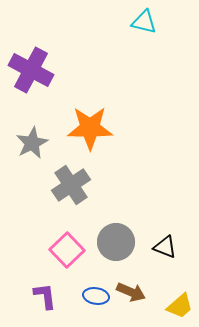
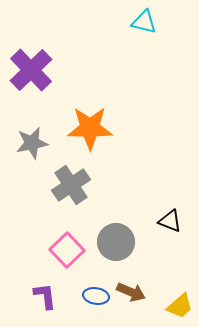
purple cross: rotated 18 degrees clockwise
gray star: rotated 16 degrees clockwise
black triangle: moved 5 px right, 26 px up
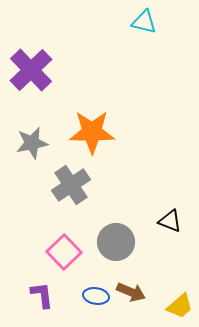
orange star: moved 2 px right, 4 px down
pink square: moved 3 px left, 2 px down
purple L-shape: moved 3 px left, 1 px up
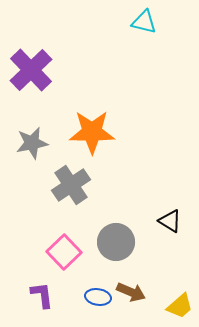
black triangle: rotated 10 degrees clockwise
blue ellipse: moved 2 px right, 1 px down
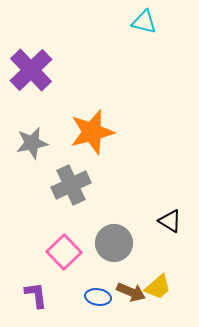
orange star: rotated 15 degrees counterclockwise
gray cross: rotated 9 degrees clockwise
gray circle: moved 2 px left, 1 px down
purple L-shape: moved 6 px left
yellow trapezoid: moved 22 px left, 19 px up
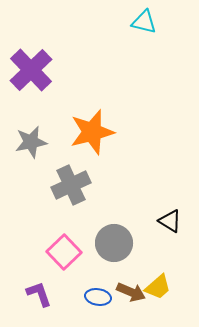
gray star: moved 1 px left, 1 px up
purple L-shape: moved 3 px right, 1 px up; rotated 12 degrees counterclockwise
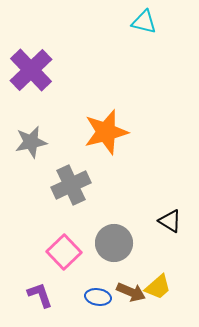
orange star: moved 14 px right
purple L-shape: moved 1 px right, 1 px down
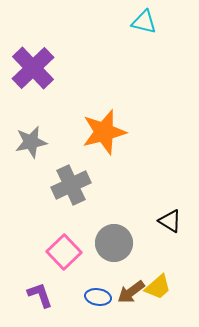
purple cross: moved 2 px right, 2 px up
orange star: moved 2 px left
brown arrow: rotated 120 degrees clockwise
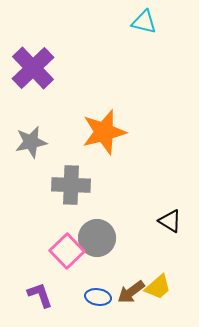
gray cross: rotated 27 degrees clockwise
gray circle: moved 17 px left, 5 px up
pink square: moved 3 px right, 1 px up
